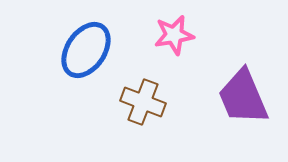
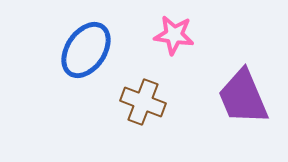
pink star: rotated 18 degrees clockwise
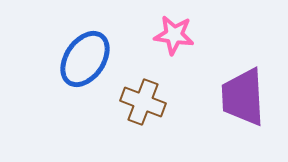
blue ellipse: moved 1 px left, 9 px down
purple trapezoid: rotated 20 degrees clockwise
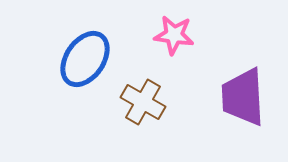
brown cross: rotated 9 degrees clockwise
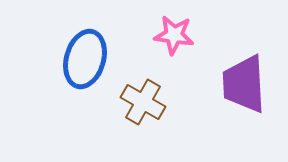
blue ellipse: rotated 18 degrees counterclockwise
purple trapezoid: moved 1 px right, 13 px up
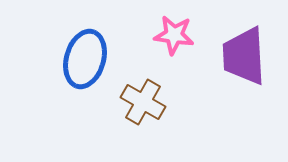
purple trapezoid: moved 28 px up
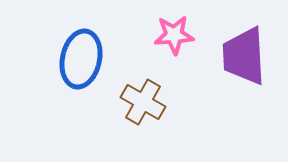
pink star: rotated 12 degrees counterclockwise
blue ellipse: moved 4 px left; rotated 4 degrees counterclockwise
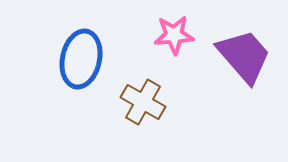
purple trapezoid: rotated 142 degrees clockwise
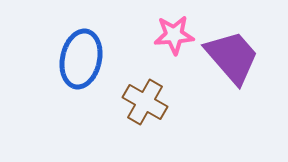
purple trapezoid: moved 12 px left, 1 px down
brown cross: moved 2 px right
